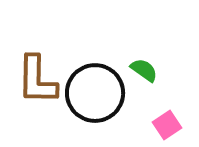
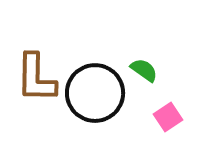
brown L-shape: moved 1 px left, 2 px up
pink square: moved 1 px right, 8 px up
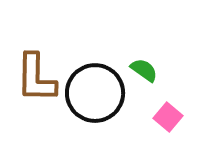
pink square: rotated 16 degrees counterclockwise
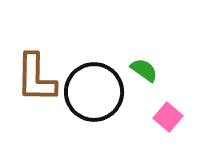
black circle: moved 1 px left, 1 px up
